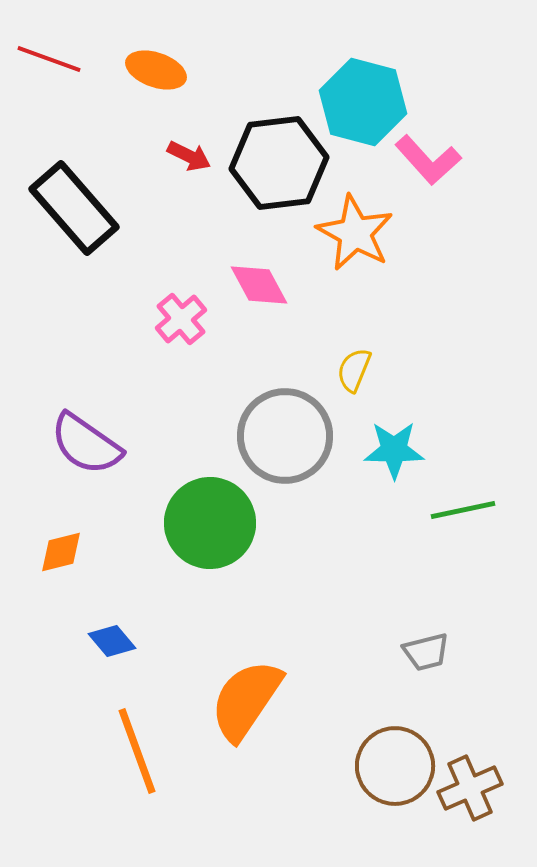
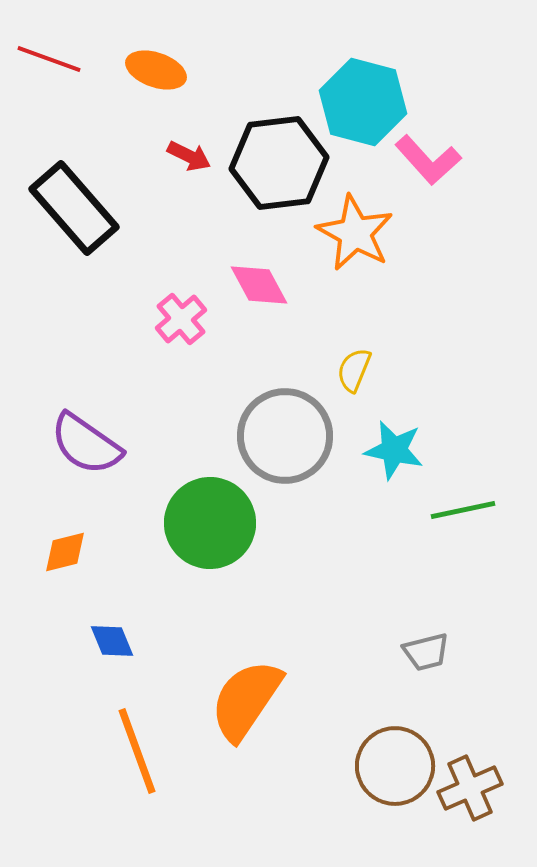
cyan star: rotated 12 degrees clockwise
orange diamond: moved 4 px right
blue diamond: rotated 18 degrees clockwise
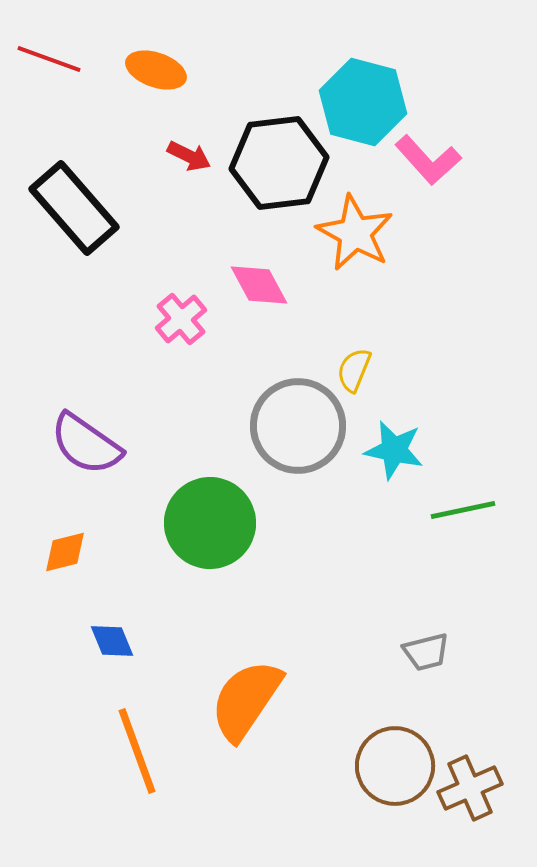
gray circle: moved 13 px right, 10 px up
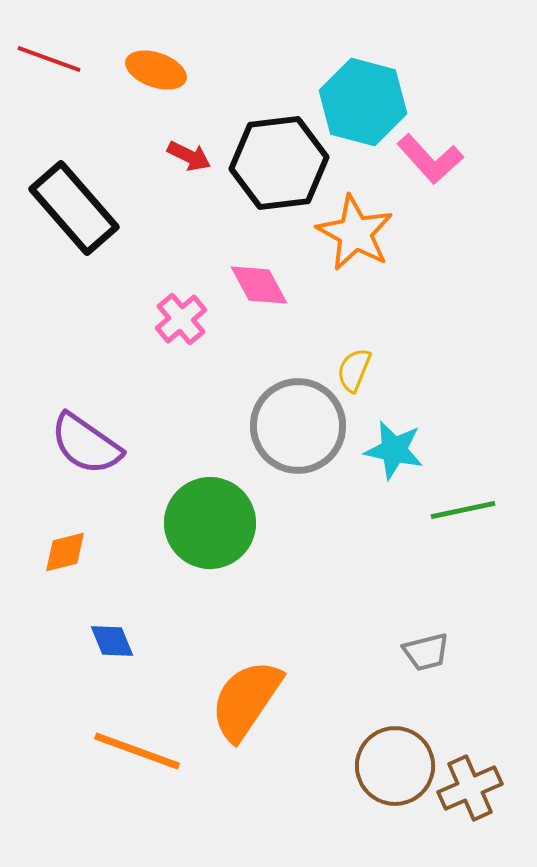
pink L-shape: moved 2 px right, 1 px up
orange line: rotated 50 degrees counterclockwise
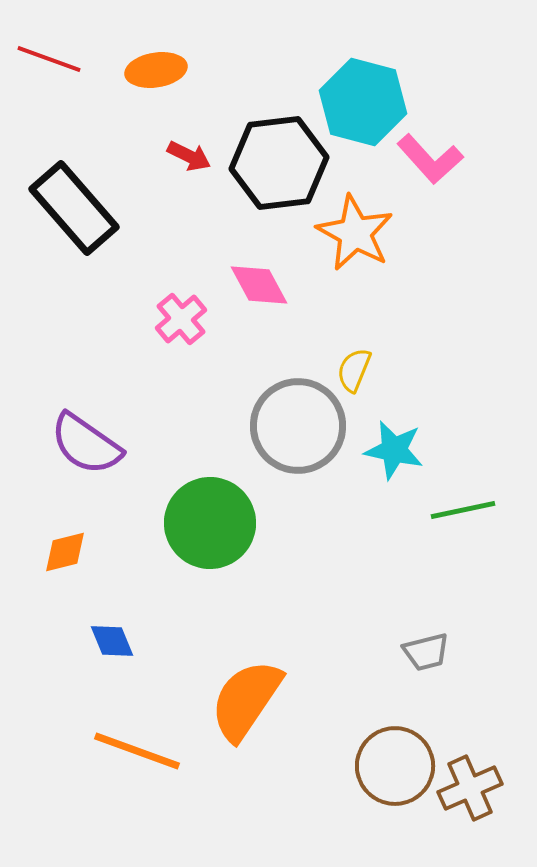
orange ellipse: rotated 28 degrees counterclockwise
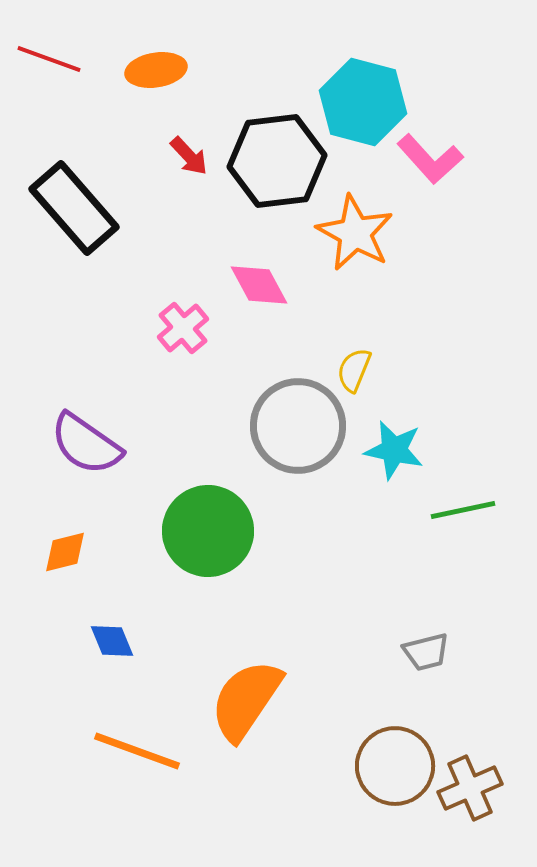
red arrow: rotated 21 degrees clockwise
black hexagon: moved 2 px left, 2 px up
pink cross: moved 2 px right, 9 px down
green circle: moved 2 px left, 8 px down
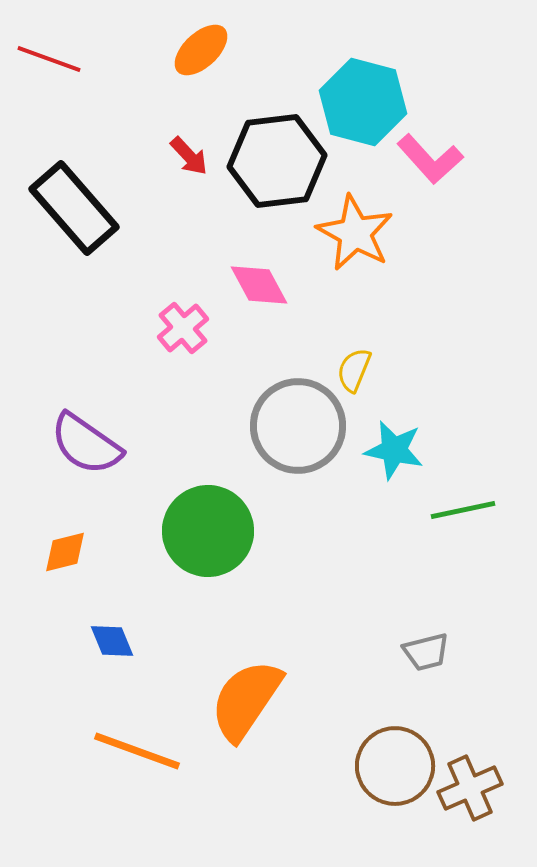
orange ellipse: moved 45 px right, 20 px up; rotated 34 degrees counterclockwise
